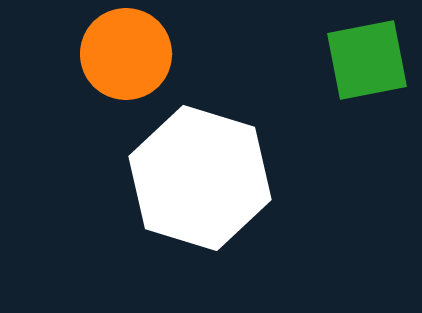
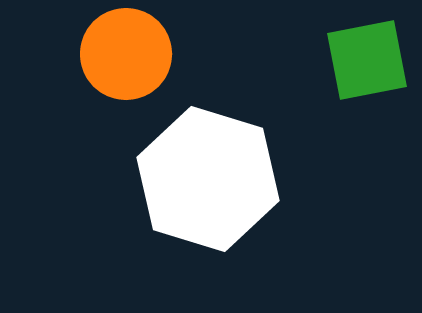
white hexagon: moved 8 px right, 1 px down
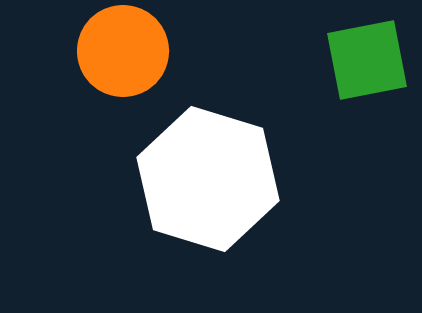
orange circle: moved 3 px left, 3 px up
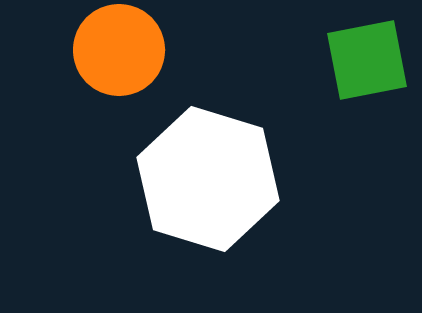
orange circle: moved 4 px left, 1 px up
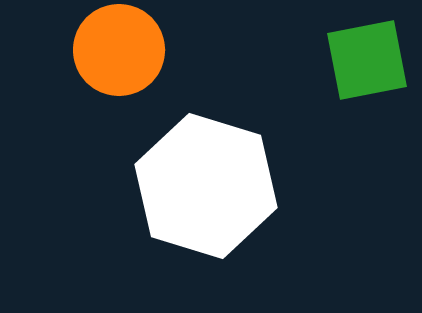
white hexagon: moved 2 px left, 7 px down
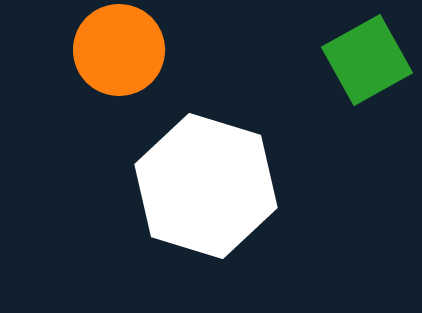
green square: rotated 18 degrees counterclockwise
